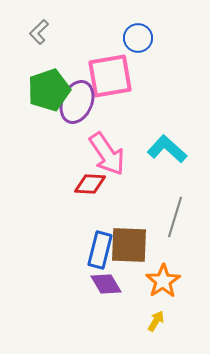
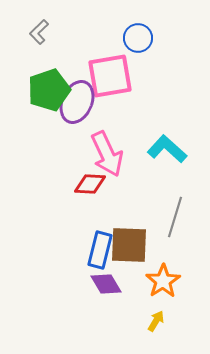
pink arrow: rotated 9 degrees clockwise
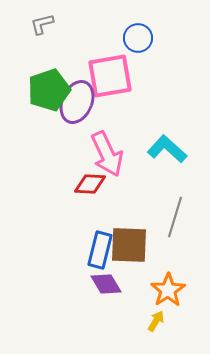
gray L-shape: moved 3 px right, 8 px up; rotated 30 degrees clockwise
orange star: moved 5 px right, 9 px down
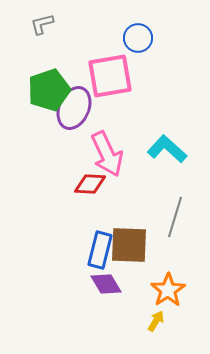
purple ellipse: moved 3 px left, 6 px down
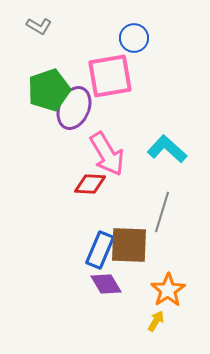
gray L-shape: moved 3 px left, 2 px down; rotated 135 degrees counterclockwise
blue circle: moved 4 px left
pink arrow: rotated 6 degrees counterclockwise
gray line: moved 13 px left, 5 px up
blue rectangle: rotated 9 degrees clockwise
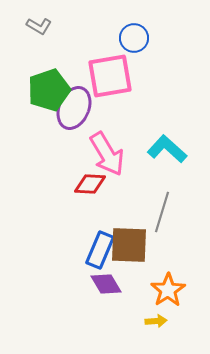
yellow arrow: rotated 55 degrees clockwise
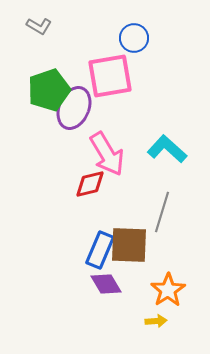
red diamond: rotated 16 degrees counterclockwise
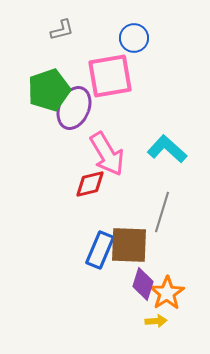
gray L-shape: moved 23 px right, 4 px down; rotated 45 degrees counterclockwise
purple diamond: moved 37 px right; rotated 48 degrees clockwise
orange star: moved 1 px left, 3 px down
